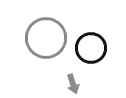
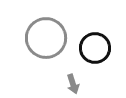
black circle: moved 4 px right
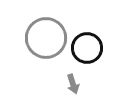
black circle: moved 8 px left
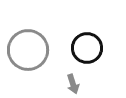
gray circle: moved 18 px left, 12 px down
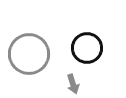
gray circle: moved 1 px right, 4 px down
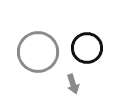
gray circle: moved 9 px right, 2 px up
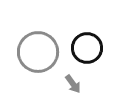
gray arrow: rotated 18 degrees counterclockwise
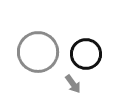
black circle: moved 1 px left, 6 px down
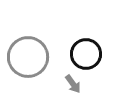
gray circle: moved 10 px left, 5 px down
